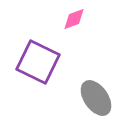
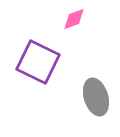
gray ellipse: moved 1 px up; rotated 18 degrees clockwise
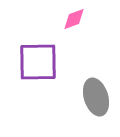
purple square: rotated 27 degrees counterclockwise
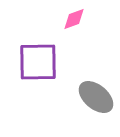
gray ellipse: rotated 33 degrees counterclockwise
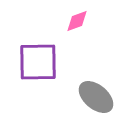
pink diamond: moved 3 px right, 2 px down
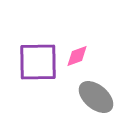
pink diamond: moved 35 px down
